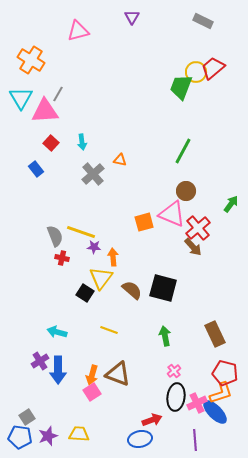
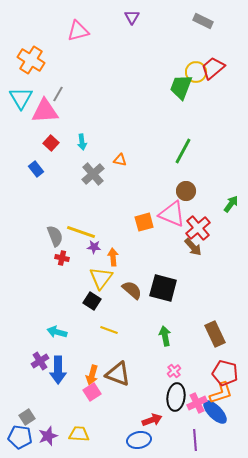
black square at (85, 293): moved 7 px right, 8 px down
blue ellipse at (140, 439): moved 1 px left, 1 px down
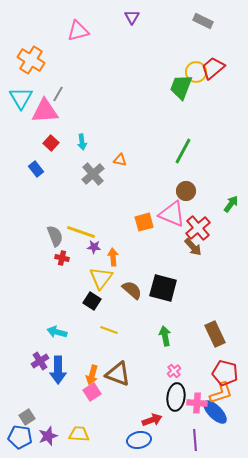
pink cross at (197, 403): rotated 30 degrees clockwise
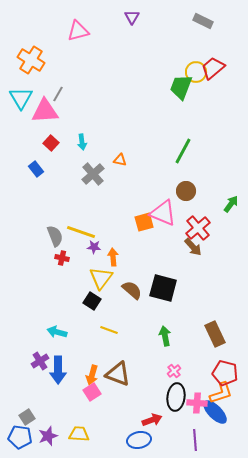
pink triangle at (172, 214): moved 9 px left, 1 px up
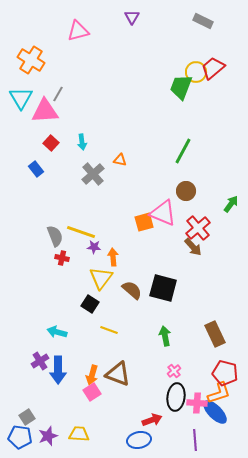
black square at (92, 301): moved 2 px left, 3 px down
orange L-shape at (221, 393): moved 2 px left
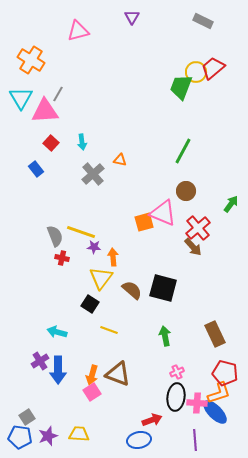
pink cross at (174, 371): moved 3 px right, 1 px down; rotated 16 degrees clockwise
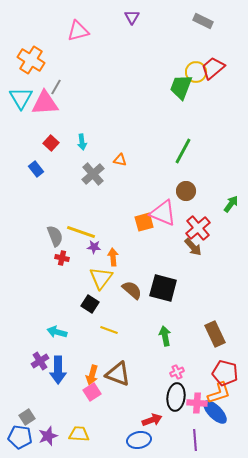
gray line at (58, 94): moved 2 px left, 7 px up
pink triangle at (45, 111): moved 8 px up
